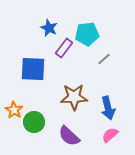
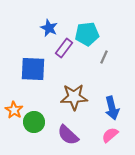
gray line: moved 2 px up; rotated 24 degrees counterclockwise
blue arrow: moved 4 px right
purple semicircle: moved 1 px left, 1 px up
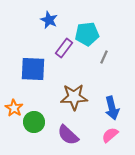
blue star: moved 8 px up
orange star: moved 2 px up
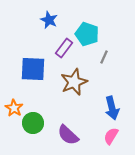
cyan pentagon: rotated 25 degrees clockwise
brown star: moved 15 px up; rotated 20 degrees counterclockwise
green circle: moved 1 px left, 1 px down
pink semicircle: moved 1 px right, 1 px down; rotated 18 degrees counterclockwise
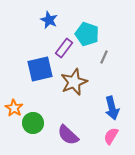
blue square: moved 7 px right; rotated 16 degrees counterclockwise
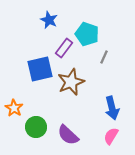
brown star: moved 3 px left
green circle: moved 3 px right, 4 px down
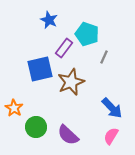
blue arrow: rotated 30 degrees counterclockwise
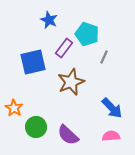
blue square: moved 7 px left, 7 px up
pink semicircle: rotated 54 degrees clockwise
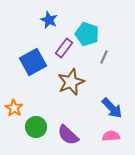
blue square: rotated 16 degrees counterclockwise
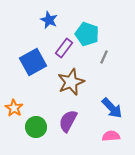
purple semicircle: moved 14 px up; rotated 75 degrees clockwise
